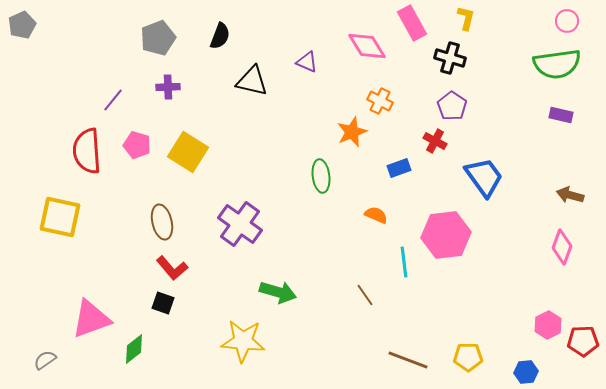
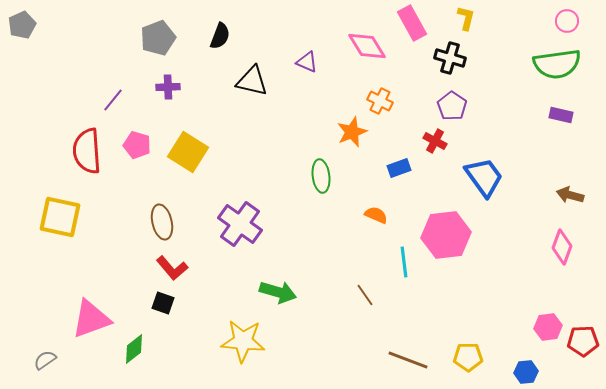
pink hexagon at (548, 325): moved 2 px down; rotated 20 degrees clockwise
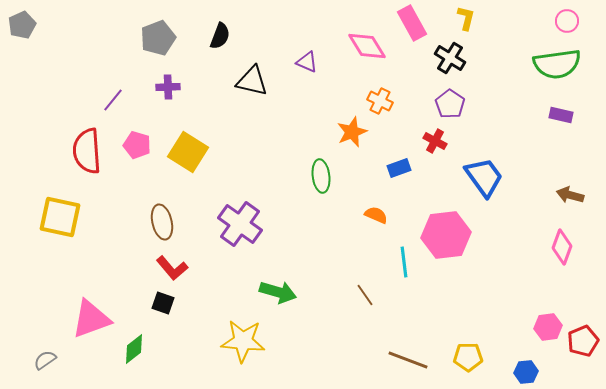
black cross at (450, 58): rotated 16 degrees clockwise
purple pentagon at (452, 106): moved 2 px left, 2 px up
red pentagon at (583, 341): rotated 20 degrees counterclockwise
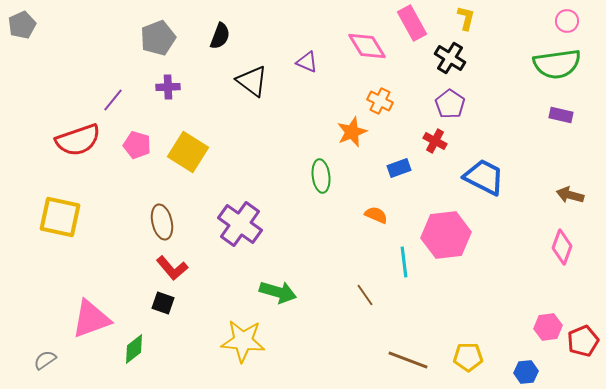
black triangle at (252, 81): rotated 24 degrees clockwise
red semicircle at (87, 151): moved 9 px left, 11 px up; rotated 105 degrees counterclockwise
blue trapezoid at (484, 177): rotated 27 degrees counterclockwise
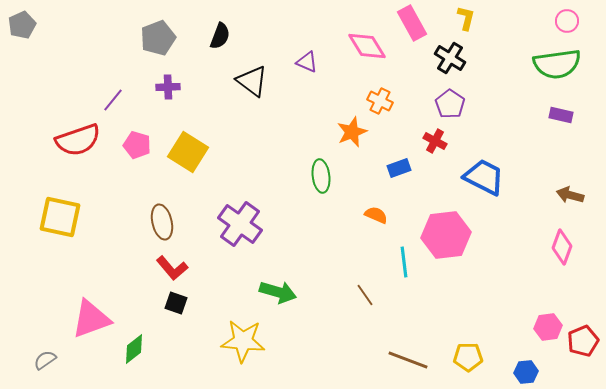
black square at (163, 303): moved 13 px right
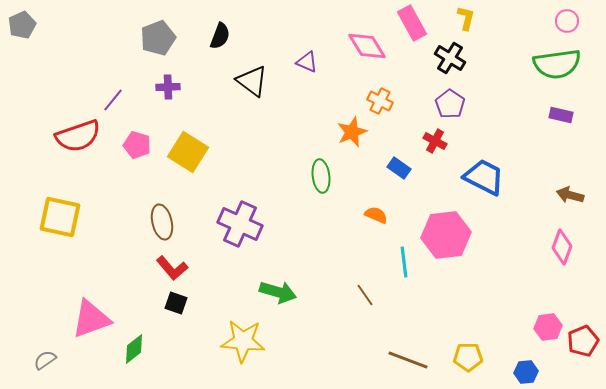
red semicircle at (78, 140): moved 4 px up
blue rectangle at (399, 168): rotated 55 degrees clockwise
purple cross at (240, 224): rotated 12 degrees counterclockwise
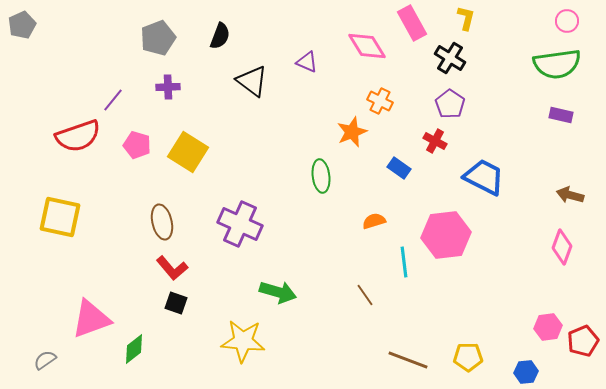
orange semicircle at (376, 215): moved 2 px left, 6 px down; rotated 40 degrees counterclockwise
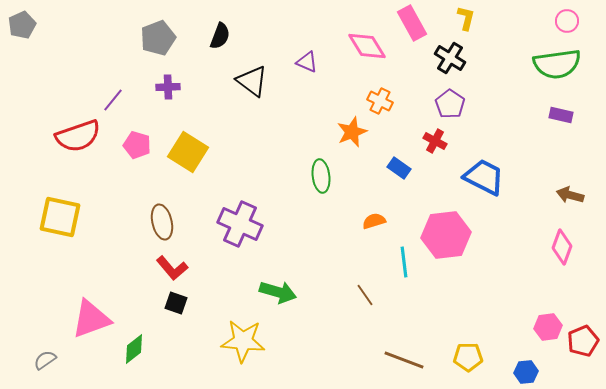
brown line at (408, 360): moved 4 px left
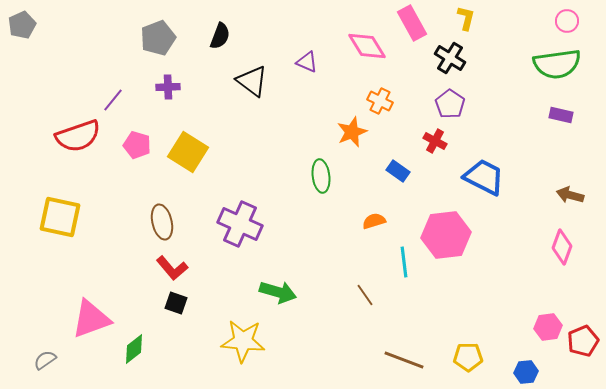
blue rectangle at (399, 168): moved 1 px left, 3 px down
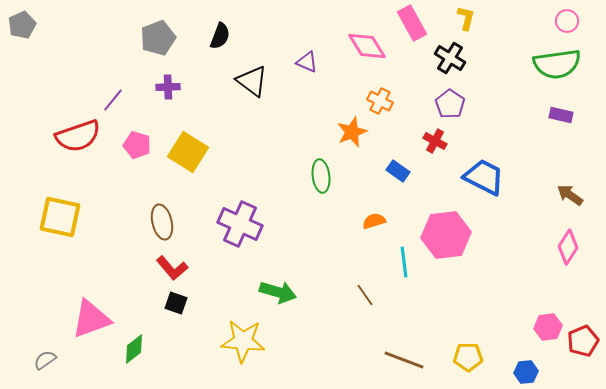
brown arrow at (570, 195): rotated 20 degrees clockwise
pink diamond at (562, 247): moved 6 px right; rotated 12 degrees clockwise
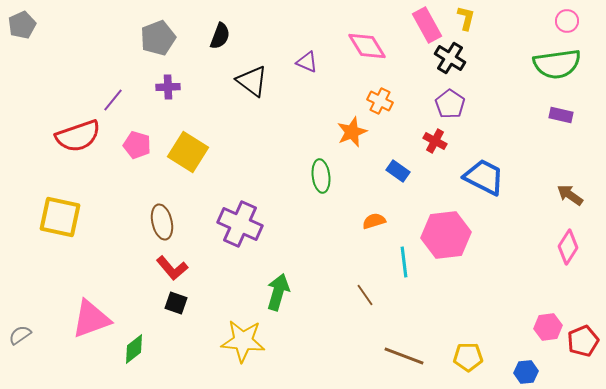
pink rectangle at (412, 23): moved 15 px right, 2 px down
green arrow at (278, 292): rotated 90 degrees counterclockwise
gray semicircle at (45, 360): moved 25 px left, 25 px up
brown line at (404, 360): moved 4 px up
